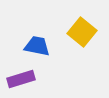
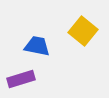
yellow square: moved 1 px right, 1 px up
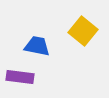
purple rectangle: moved 1 px left, 2 px up; rotated 24 degrees clockwise
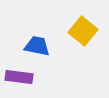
purple rectangle: moved 1 px left
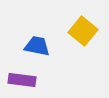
purple rectangle: moved 3 px right, 3 px down
